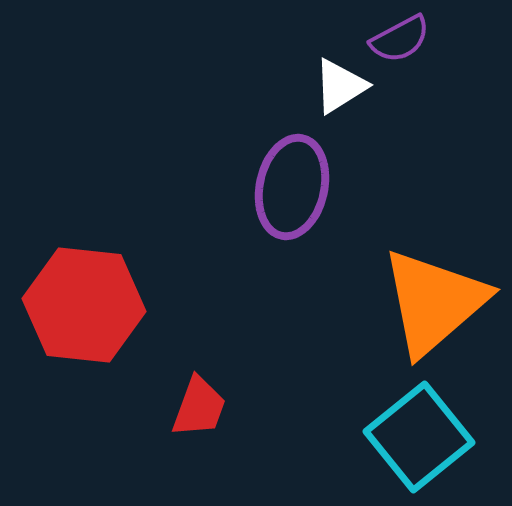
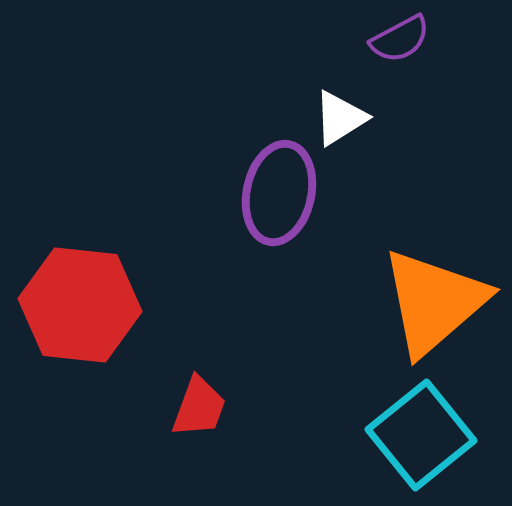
white triangle: moved 32 px down
purple ellipse: moved 13 px left, 6 px down
red hexagon: moved 4 px left
cyan square: moved 2 px right, 2 px up
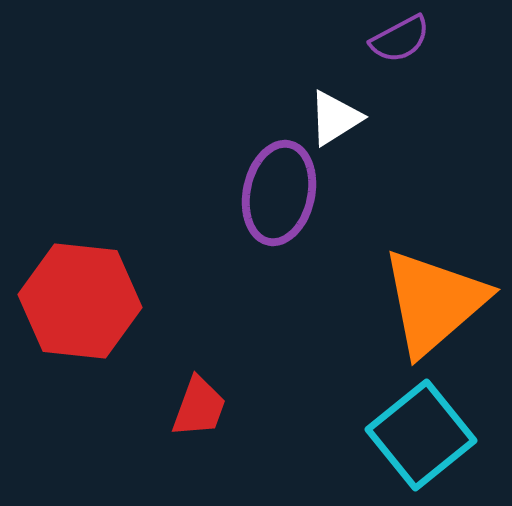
white triangle: moved 5 px left
red hexagon: moved 4 px up
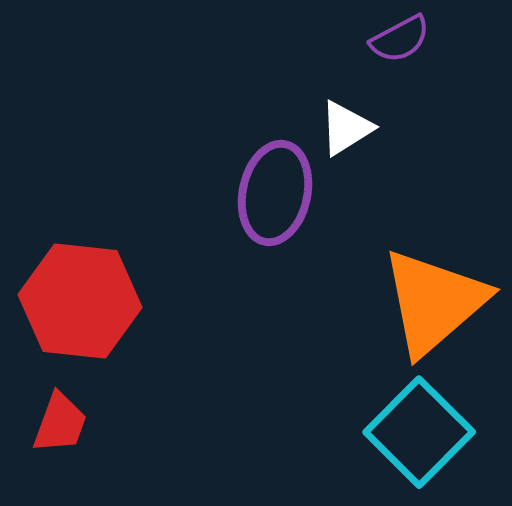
white triangle: moved 11 px right, 10 px down
purple ellipse: moved 4 px left
red trapezoid: moved 139 px left, 16 px down
cyan square: moved 2 px left, 3 px up; rotated 6 degrees counterclockwise
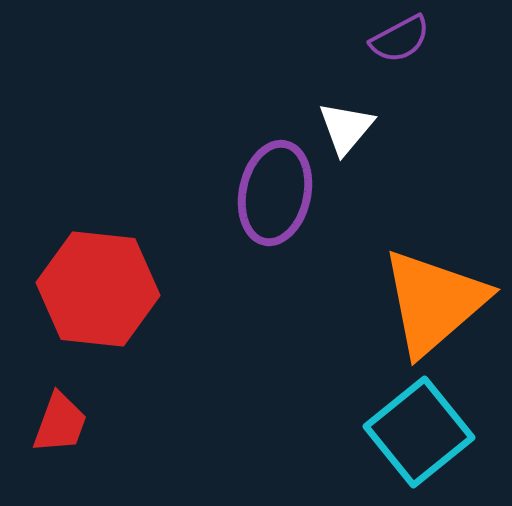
white triangle: rotated 18 degrees counterclockwise
red hexagon: moved 18 px right, 12 px up
cyan square: rotated 6 degrees clockwise
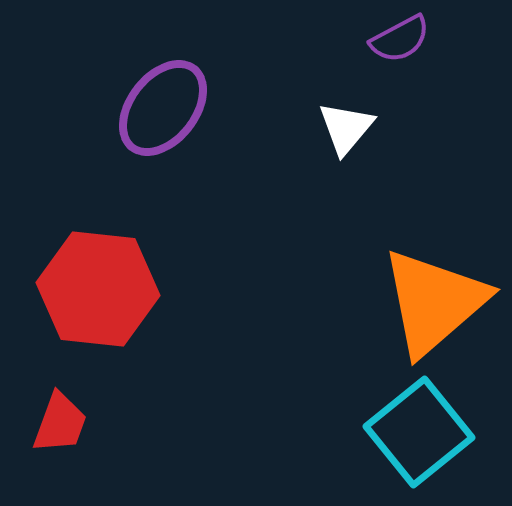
purple ellipse: moved 112 px left, 85 px up; rotated 26 degrees clockwise
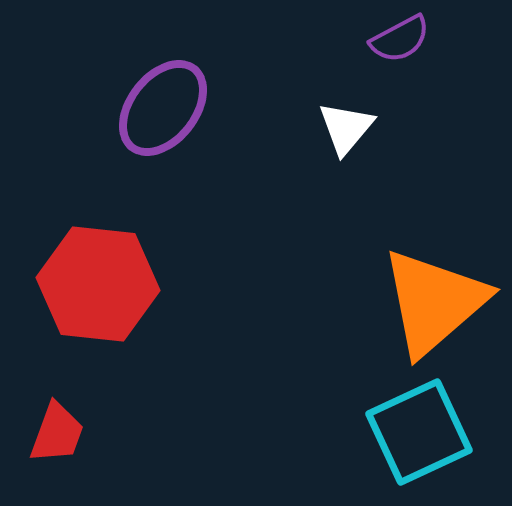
red hexagon: moved 5 px up
red trapezoid: moved 3 px left, 10 px down
cyan square: rotated 14 degrees clockwise
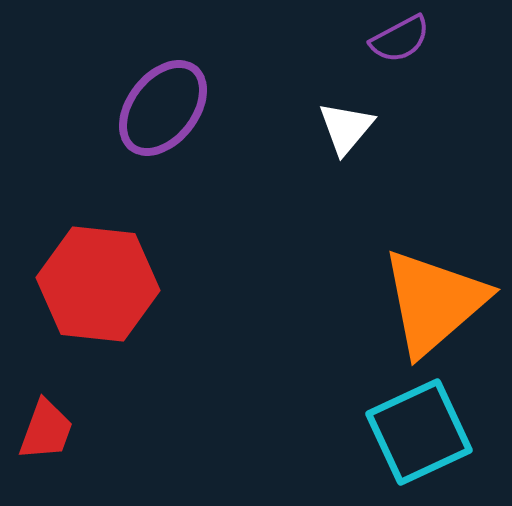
red trapezoid: moved 11 px left, 3 px up
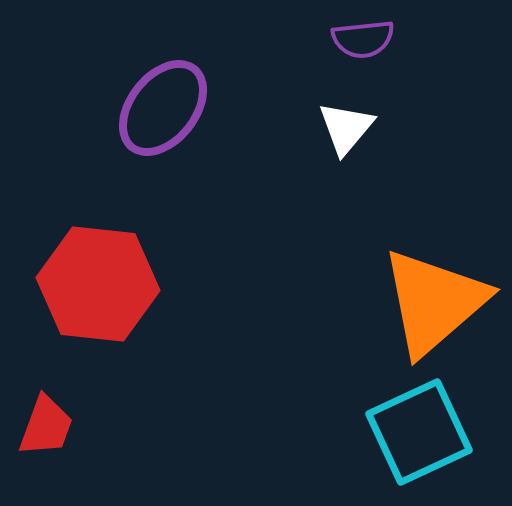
purple semicircle: moved 37 px left; rotated 22 degrees clockwise
red trapezoid: moved 4 px up
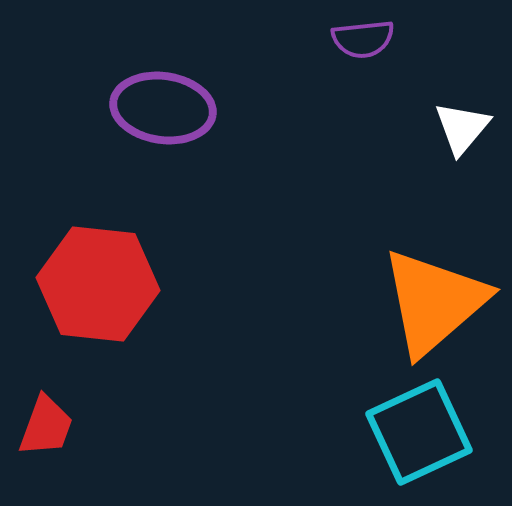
purple ellipse: rotated 60 degrees clockwise
white triangle: moved 116 px right
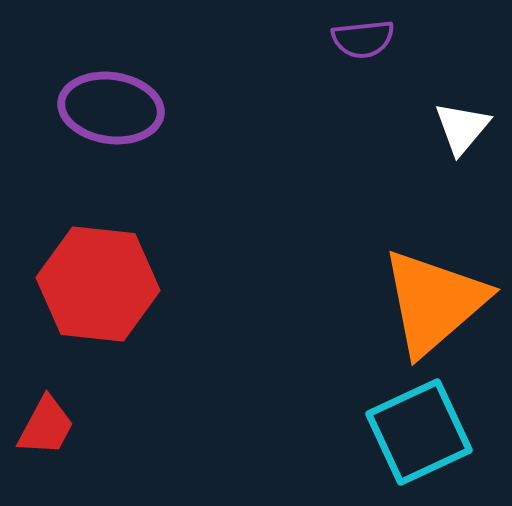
purple ellipse: moved 52 px left
red trapezoid: rotated 8 degrees clockwise
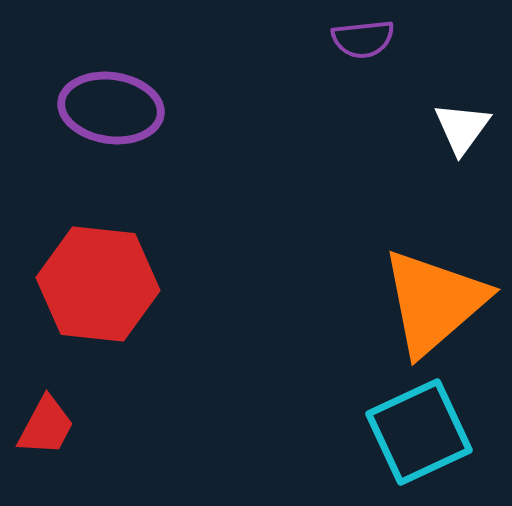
white triangle: rotated 4 degrees counterclockwise
